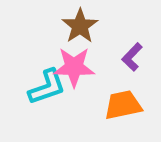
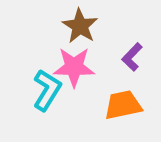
brown star: rotated 6 degrees counterclockwise
cyan L-shape: moved 3 px down; rotated 39 degrees counterclockwise
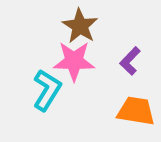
purple L-shape: moved 2 px left, 4 px down
pink star: moved 6 px up
orange trapezoid: moved 13 px right, 6 px down; rotated 21 degrees clockwise
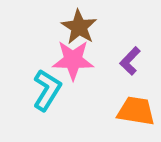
brown star: moved 1 px left, 1 px down
pink star: moved 1 px left, 1 px up
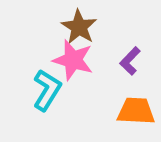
pink star: rotated 15 degrees clockwise
orange trapezoid: rotated 6 degrees counterclockwise
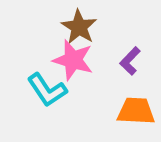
cyan L-shape: rotated 114 degrees clockwise
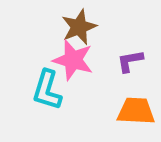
brown star: rotated 18 degrees clockwise
purple L-shape: rotated 36 degrees clockwise
cyan L-shape: rotated 51 degrees clockwise
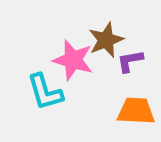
brown star: moved 27 px right, 13 px down
cyan L-shape: moved 2 px left, 2 px down; rotated 33 degrees counterclockwise
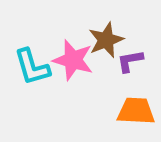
cyan L-shape: moved 13 px left, 25 px up
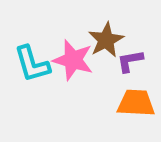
brown star: rotated 6 degrees counterclockwise
cyan L-shape: moved 3 px up
orange trapezoid: moved 8 px up
